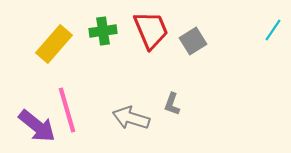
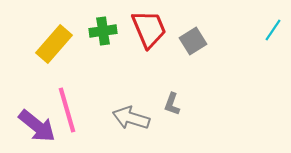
red trapezoid: moved 2 px left, 1 px up
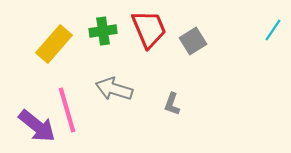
gray arrow: moved 17 px left, 29 px up
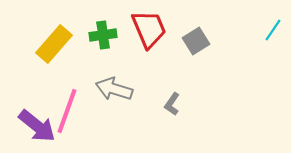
green cross: moved 4 px down
gray square: moved 3 px right
gray L-shape: rotated 15 degrees clockwise
pink line: moved 1 px down; rotated 36 degrees clockwise
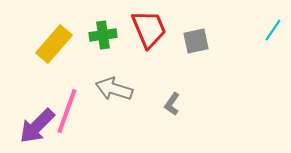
gray square: rotated 20 degrees clockwise
purple arrow: rotated 96 degrees clockwise
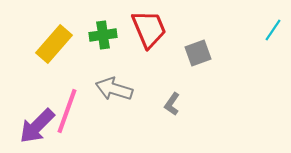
gray square: moved 2 px right, 12 px down; rotated 8 degrees counterclockwise
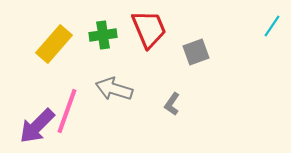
cyan line: moved 1 px left, 4 px up
gray square: moved 2 px left, 1 px up
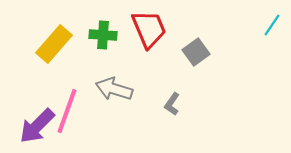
cyan line: moved 1 px up
green cross: rotated 12 degrees clockwise
gray square: rotated 16 degrees counterclockwise
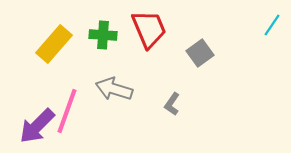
gray square: moved 4 px right, 1 px down
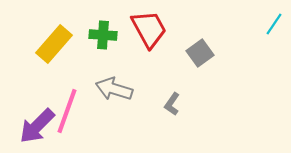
cyan line: moved 2 px right, 1 px up
red trapezoid: rotated 6 degrees counterclockwise
